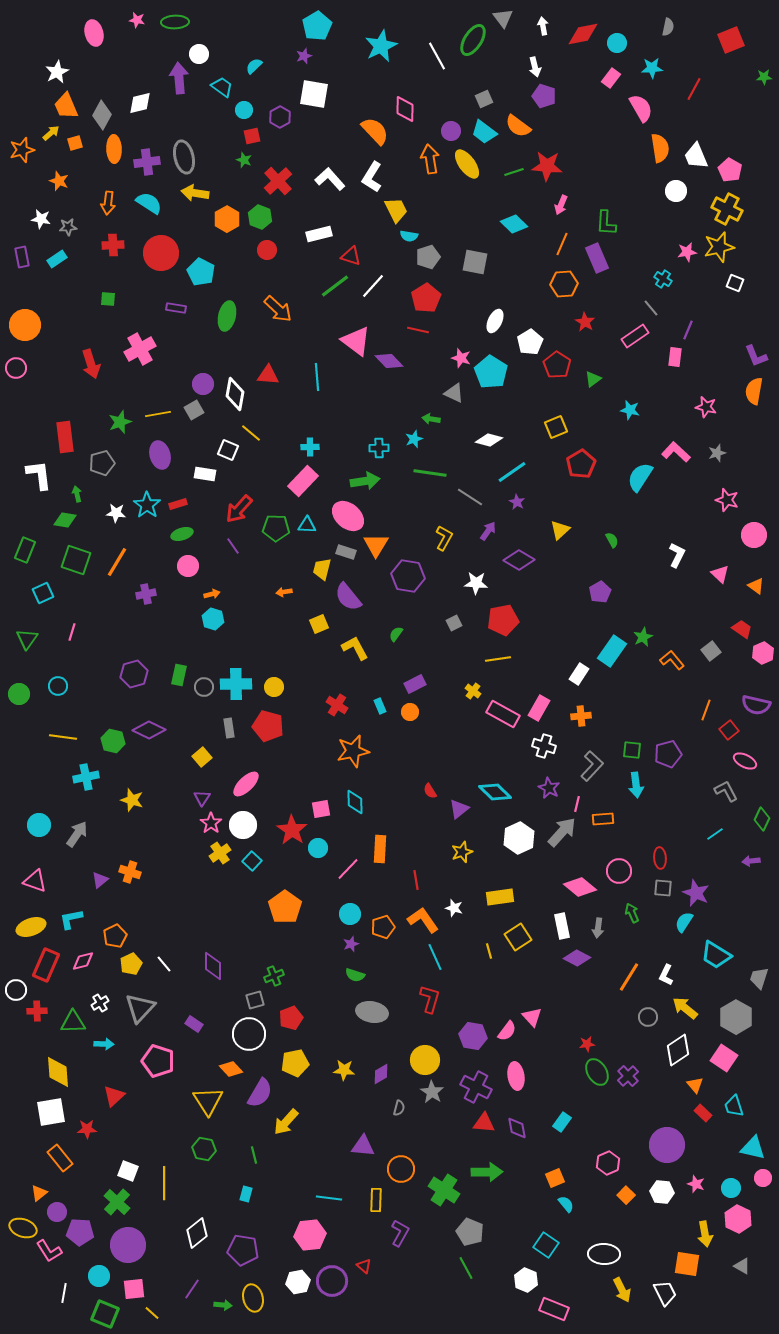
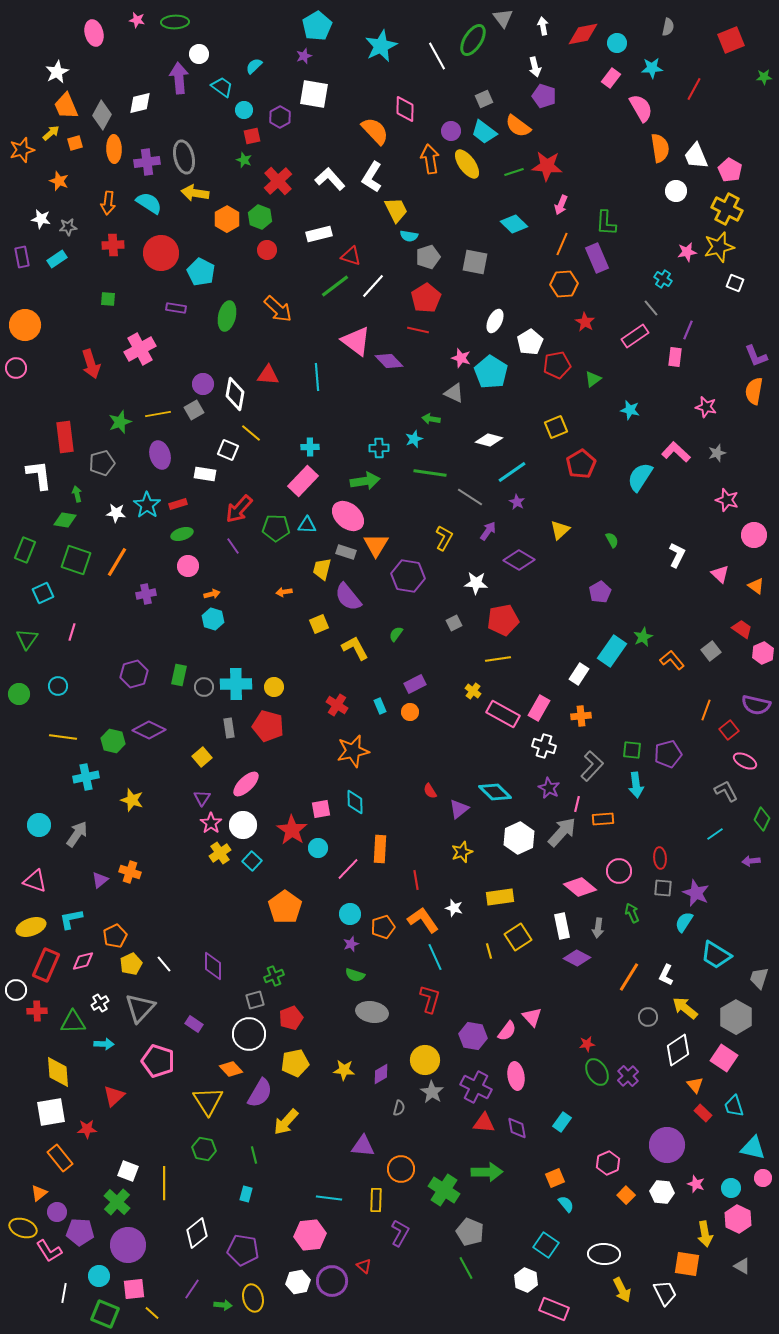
red pentagon at (557, 365): rotated 28 degrees clockwise
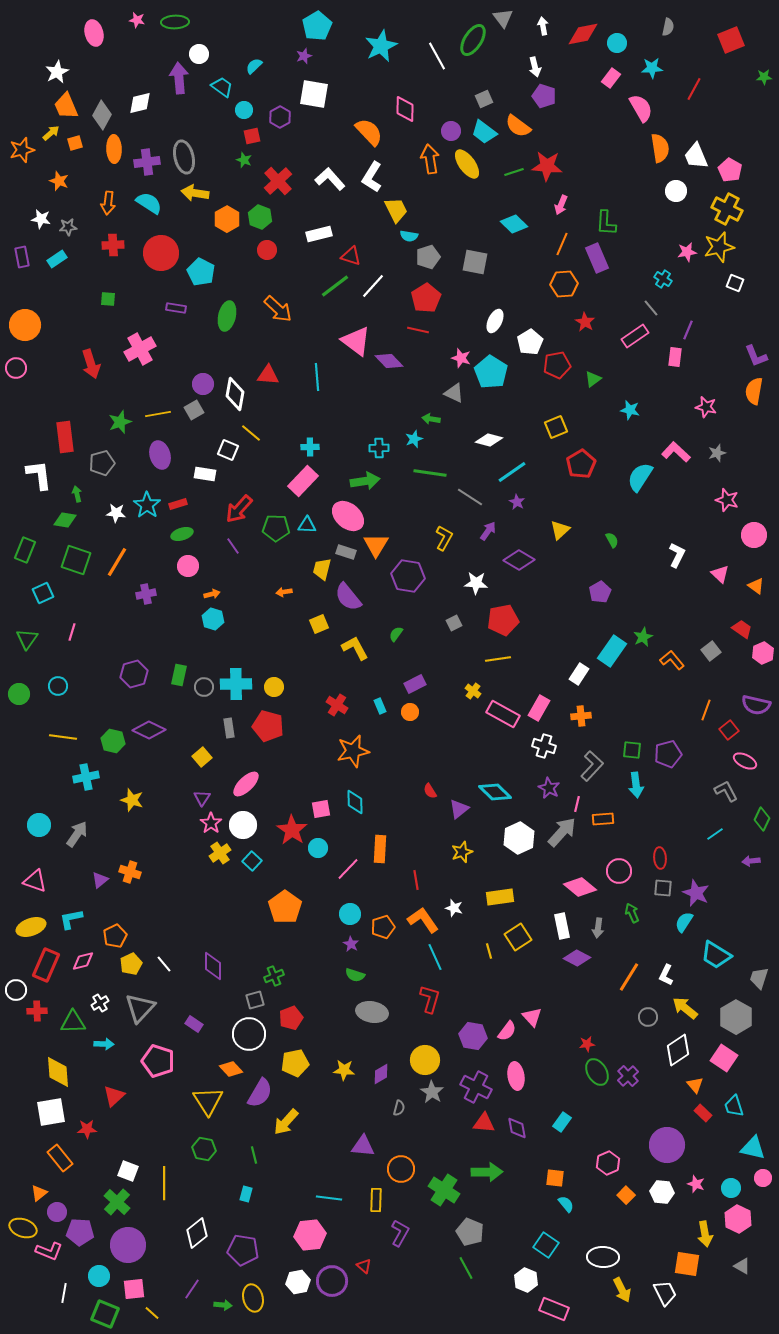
orange semicircle at (375, 131): moved 6 px left, 1 px down
purple star at (351, 944): rotated 21 degrees counterclockwise
orange square at (555, 1178): rotated 30 degrees clockwise
pink L-shape at (49, 1251): rotated 36 degrees counterclockwise
white ellipse at (604, 1254): moved 1 px left, 3 px down
